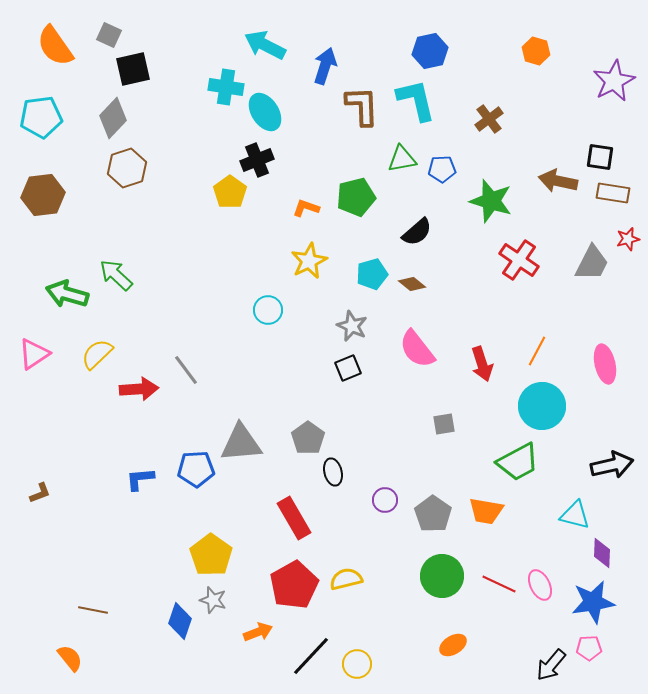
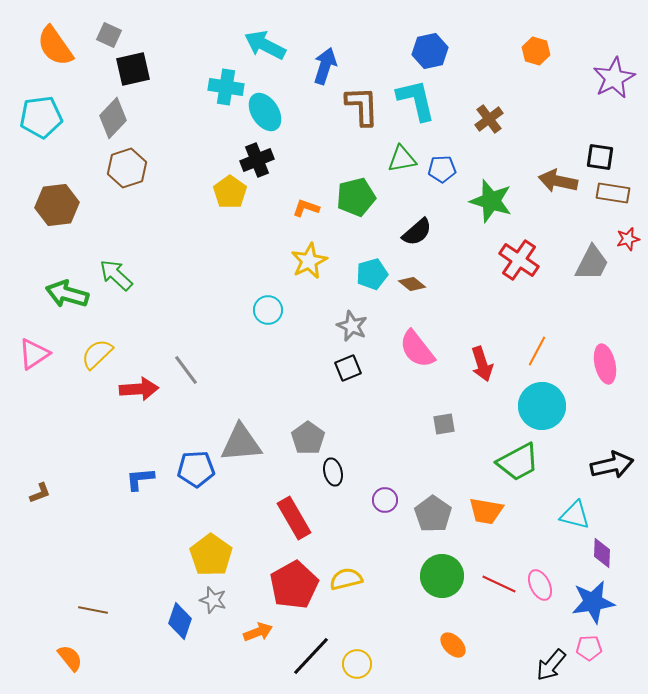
purple star at (614, 81): moved 3 px up
brown hexagon at (43, 195): moved 14 px right, 10 px down
orange ellipse at (453, 645): rotated 76 degrees clockwise
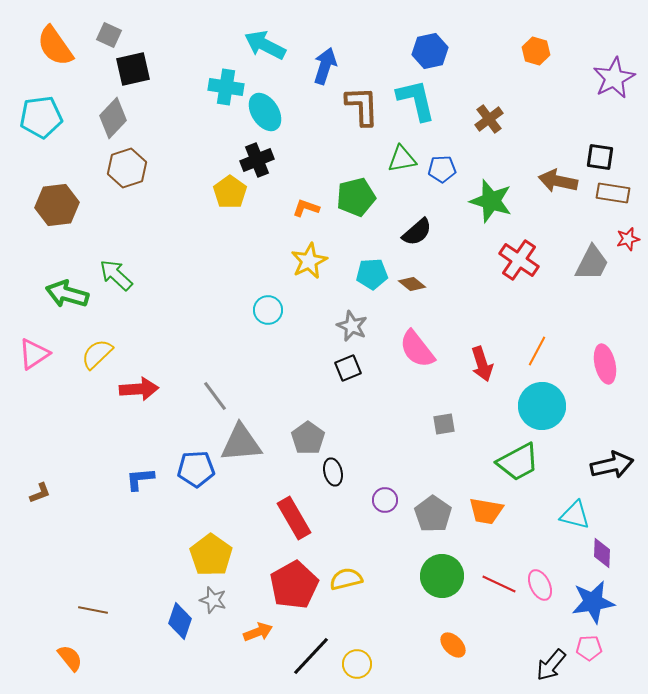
cyan pentagon at (372, 274): rotated 12 degrees clockwise
gray line at (186, 370): moved 29 px right, 26 px down
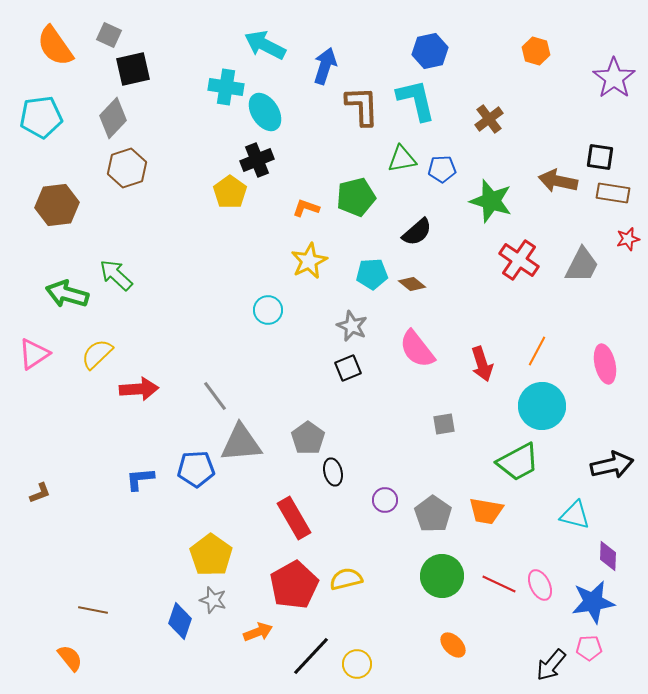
purple star at (614, 78): rotated 9 degrees counterclockwise
gray trapezoid at (592, 263): moved 10 px left, 2 px down
purple diamond at (602, 553): moved 6 px right, 3 px down
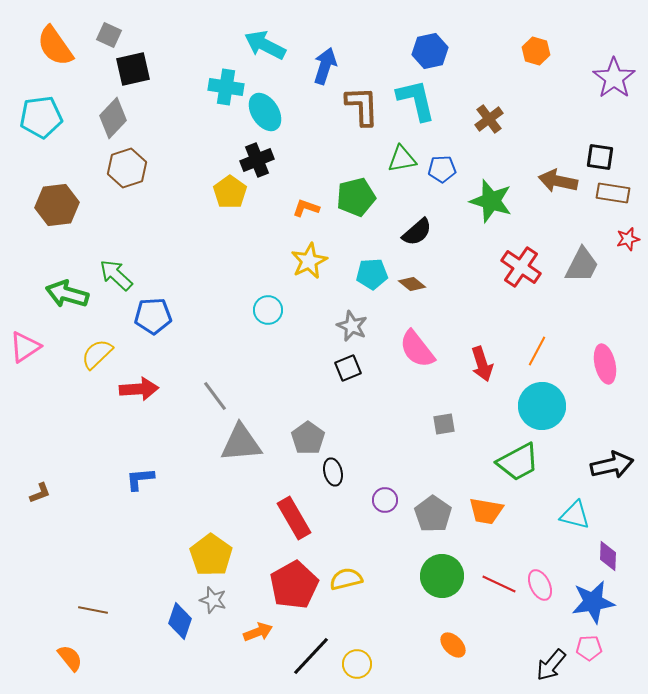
red cross at (519, 260): moved 2 px right, 7 px down
pink triangle at (34, 354): moved 9 px left, 7 px up
blue pentagon at (196, 469): moved 43 px left, 153 px up
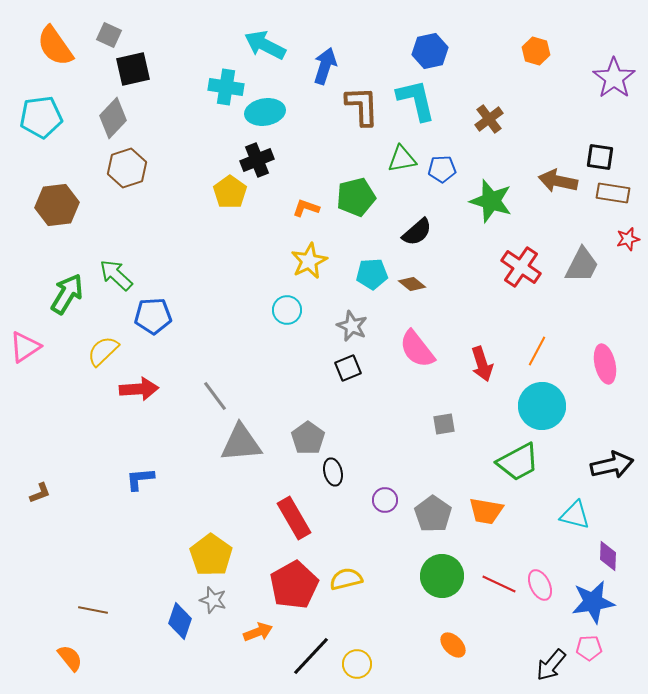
cyan ellipse at (265, 112): rotated 66 degrees counterclockwise
green arrow at (67, 294): rotated 105 degrees clockwise
cyan circle at (268, 310): moved 19 px right
yellow semicircle at (97, 354): moved 6 px right, 3 px up
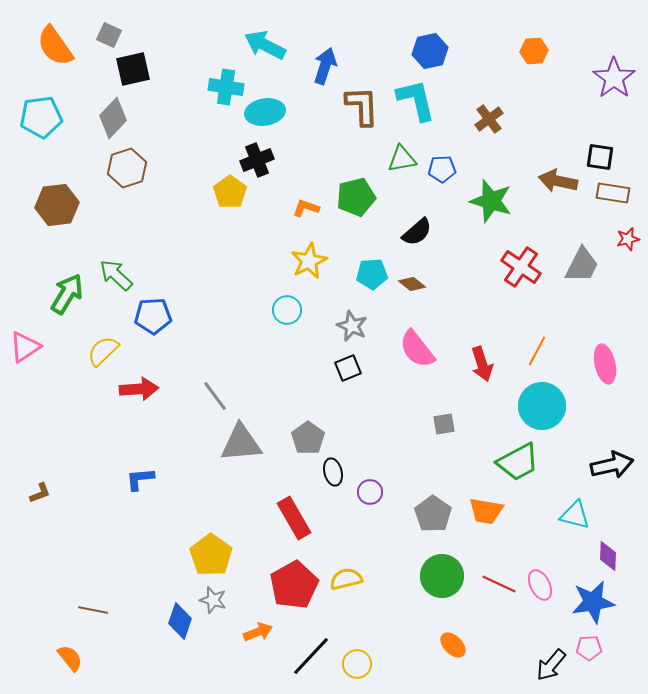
orange hexagon at (536, 51): moved 2 px left; rotated 20 degrees counterclockwise
purple circle at (385, 500): moved 15 px left, 8 px up
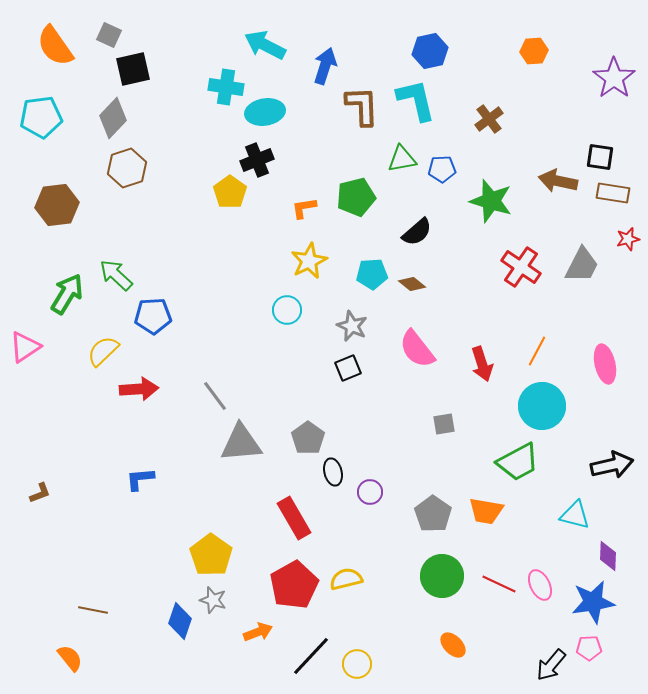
orange L-shape at (306, 208): moved 2 px left; rotated 28 degrees counterclockwise
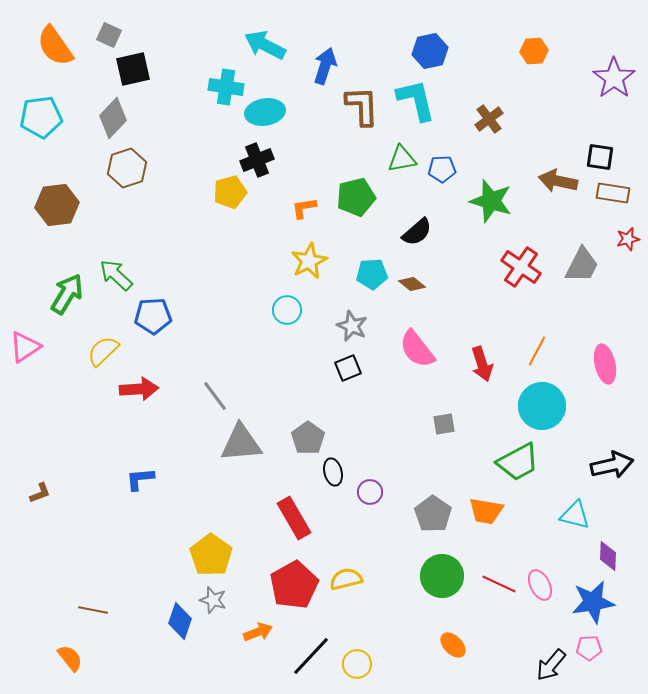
yellow pentagon at (230, 192): rotated 20 degrees clockwise
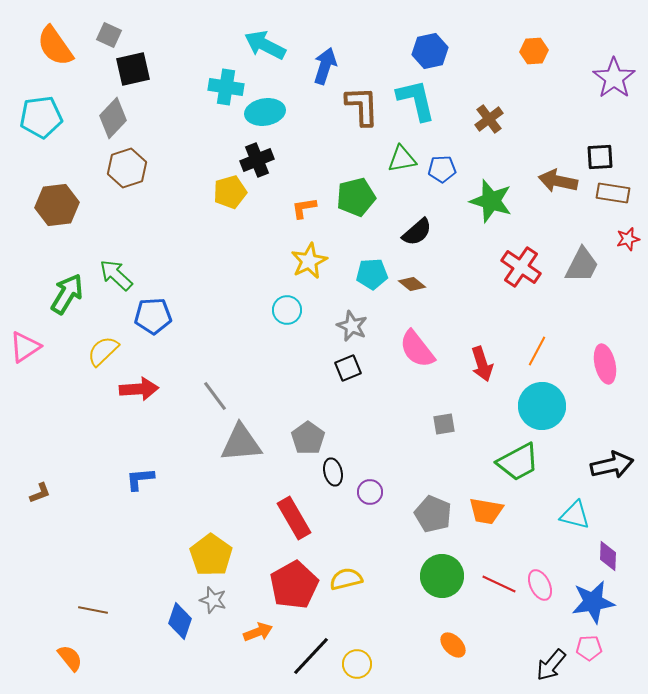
black square at (600, 157): rotated 12 degrees counterclockwise
gray pentagon at (433, 514): rotated 12 degrees counterclockwise
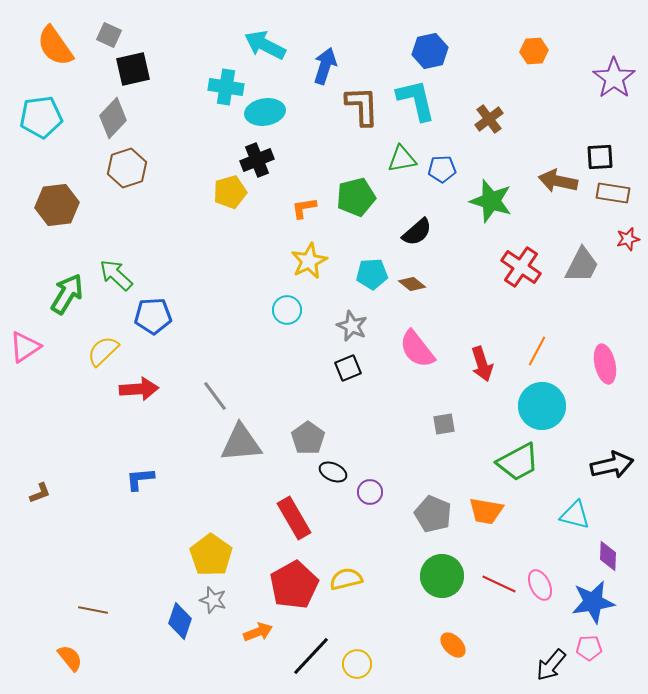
black ellipse at (333, 472): rotated 52 degrees counterclockwise
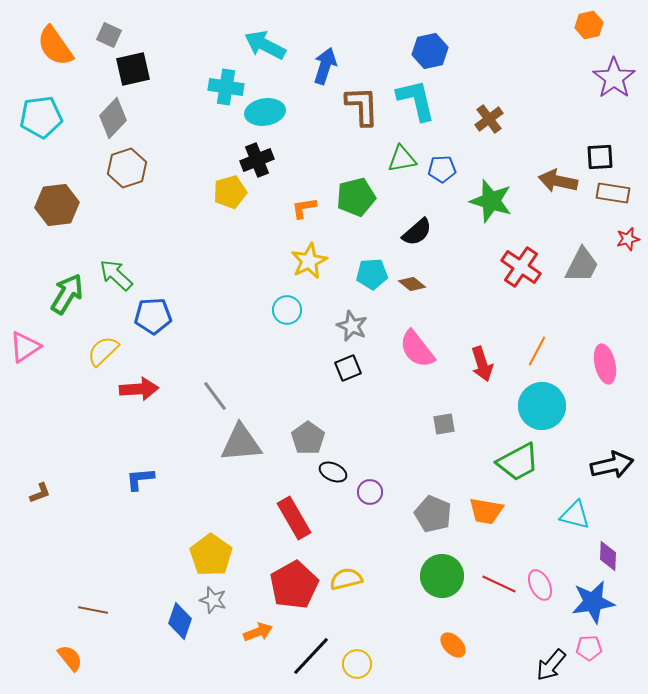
orange hexagon at (534, 51): moved 55 px right, 26 px up; rotated 8 degrees counterclockwise
